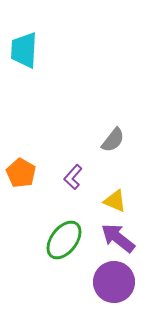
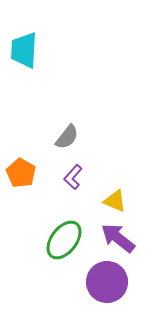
gray semicircle: moved 46 px left, 3 px up
purple circle: moved 7 px left
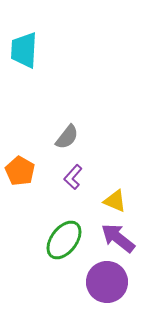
orange pentagon: moved 1 px left, 2 px up
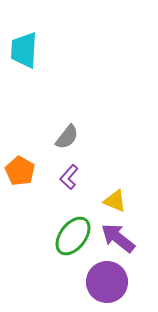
purple L-shape: moved 4 px left
green ellipse: moved 9 px right, 4 px up
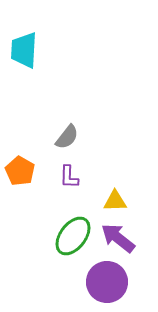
purple L-shape: rotated 40 degrees counterclockwise
yellow triangle: rotated 25 degrees counterclockwise
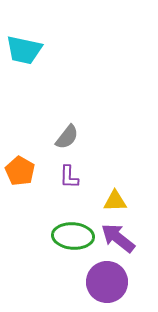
cyan trapezoid: rotated 81 degrees counterclockwise
green ellipse: rotated 57 degrees clockwise
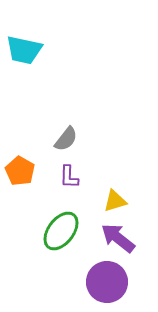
gray semicircle: moved 1 px left, 2 px down
yellow triangle: rotated 15 degrees counterclockwise
green ellipse: moved 12 px left, 5 px up; rotated 57 degrees counterclockwise
